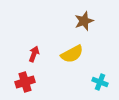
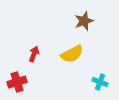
red cross: moved 8 px left
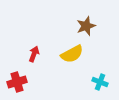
brown star: moved 2 px right, 5 px down
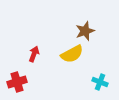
brown star: moved 1 px left, 5 px down
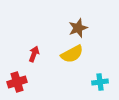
brown star: moved 7 px left, 3 px up
cyan cross: rotated 28 degrees counterclockwise
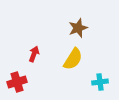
yellow semicircle: moved 1 px right, 5 px down; rotated 30 degrees counterclockwise
